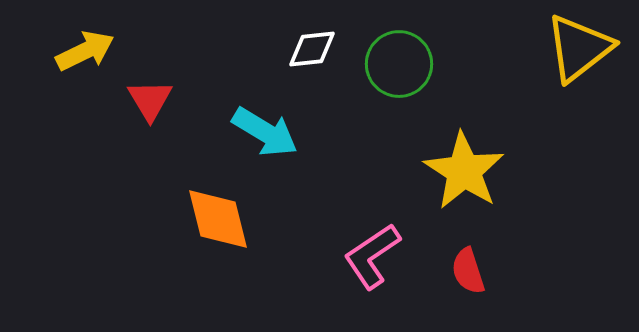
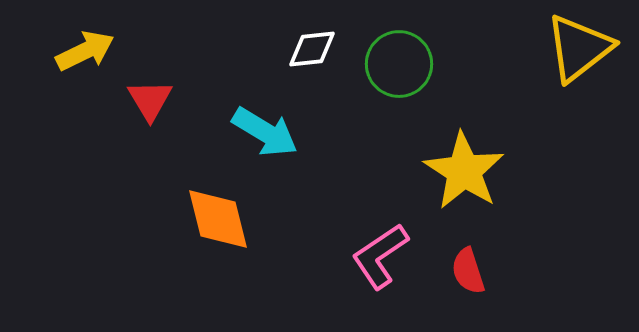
pink L-shape: moved 8 px right
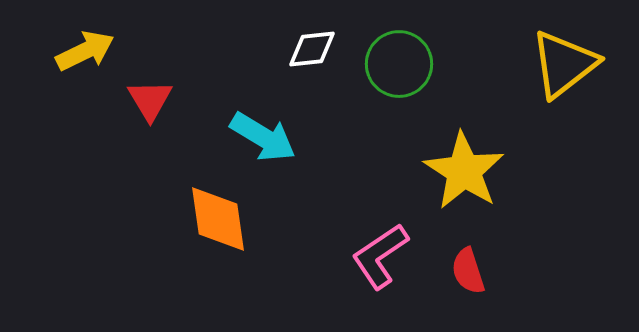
yellow triangle: moved 15 px left, 16 px down
cyan arrow: moved 2 px left, 5 px down
orange diamond: rotated 6 degrees clockwise
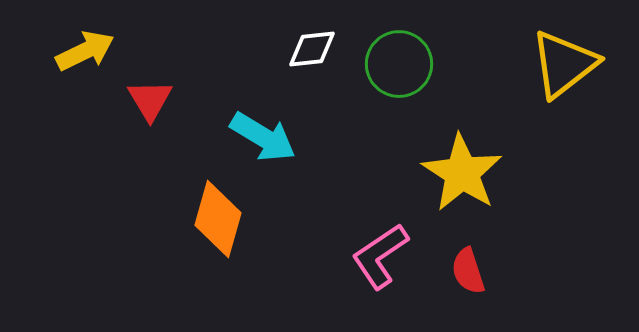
yellow star: moved 2 px left, 2 px down
orange diamond: rotated 24 degrees clockwise
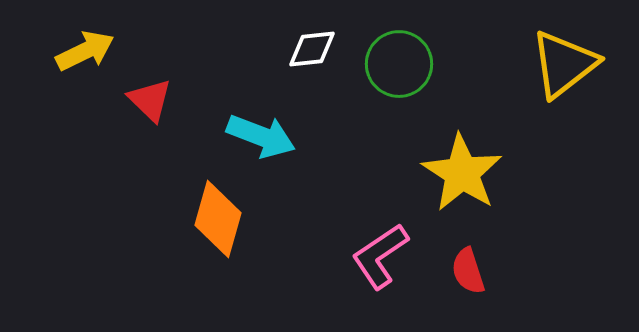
red triangle: rotated 15 degrees counterclockwise
cyan arrow: moved 2 px left, 1 px up; rotated 10 degrees counterclockwise
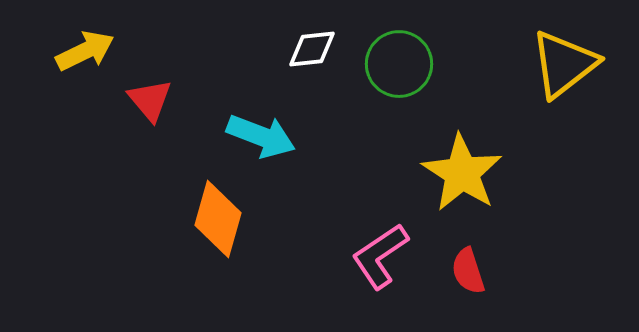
red triangle: rotated 6 degrees clockwise
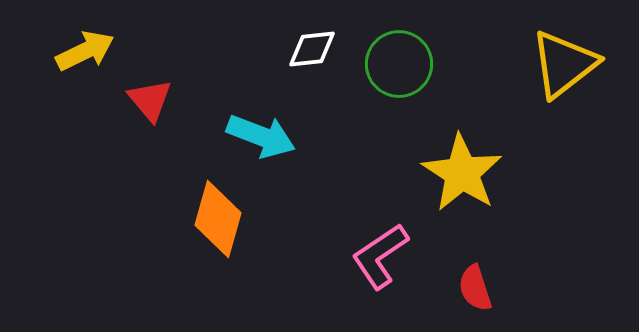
red semicircle: moved 7 px right, 17 px down
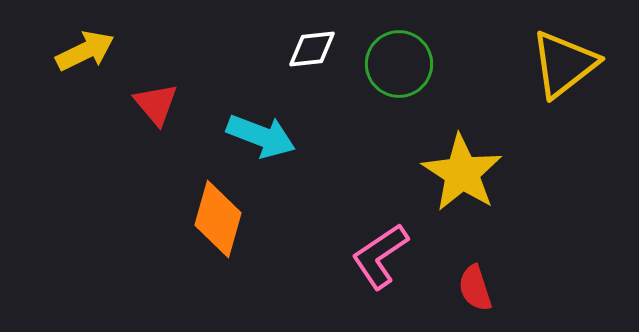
red triangle: moved 6 px right, 4 px down
